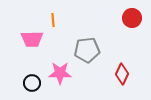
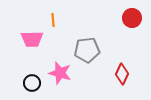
pink star: rotated 15 degrees clockwise
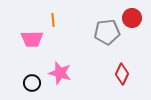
gray pentagon: moved 20 px right, 18 px up
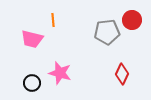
red circle: moved 2 px down
pink trapezoid: rotated 15 degrees clockwise
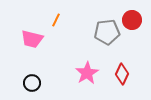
orange line: moved 3 px right; rotated 32 degrees clockwise
pink star: moved 27 px right; rotated 25 degrees clockwise
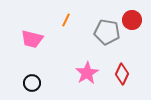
orange line: moved 10 px right
gray pentagon: rotated 15 degrees clockwise
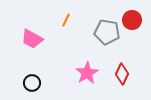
pink trapezoid: rotated 15 degrees clockwise
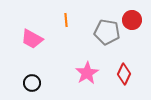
orange line: rotated 32 degrees counterclockwise
red diamond: moved 2 px right
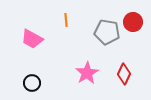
red circle: moved 1 px right, 2 px down
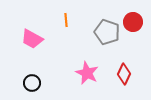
gray pentagon: rotated 10 degrees clockwise
pink star: rotated 15 degrees counterclockwise
